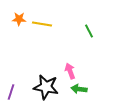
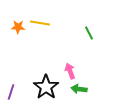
orange star: moved 1 px left, 8 px down
yellow line: moved 2 px left, 1 px up
green line: moved 2 px down
black star: rotated 25 degrees clockwise
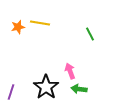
orange star: rotated 16 degrees counterclockwise
green line: moved 1 px right, 1 px down
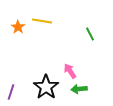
yellow line: moved 2 px right, 2 px up
orange star: rotated 24 degrees counterclockwise
pink arrow: rotated 14 degrees counterclockwise
green arrow: rotated 14 degrees counterclockwise
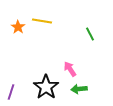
pink arrow: moved 2 px up
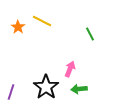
yellow line: rotated 18 degrees clockwise
pink arrow: rotated 56 degrees clockwise
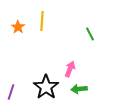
yellow line: rotated 66 degrees clockwise
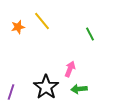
yellow line: rotated 42 degrees counterclockwise
orange star: rotated 24 degrees clockwise
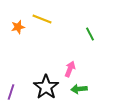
yellow line: moved 2 px up; rotated 30 degrees counterclockwise
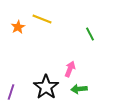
orange star: rotated 16 degrees counterclockwise
